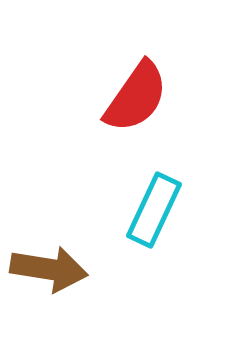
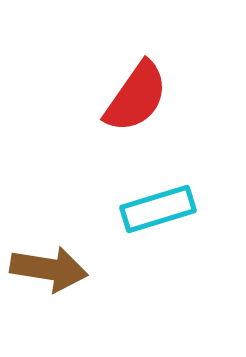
cyan rectangle: moved 4 px right, 1 px up; rotated 48 degrees clockwise
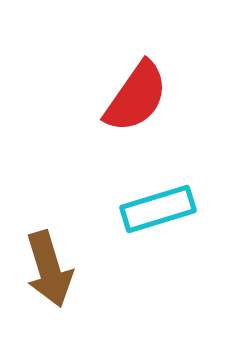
brown arrow: rotated 64 degrees clockwise
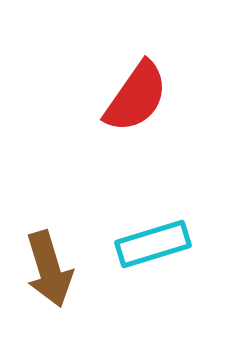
cyan rectangle: moved 5 px left, 35 px down
